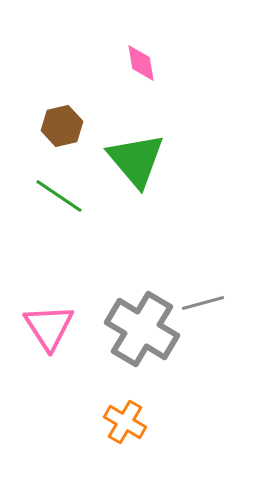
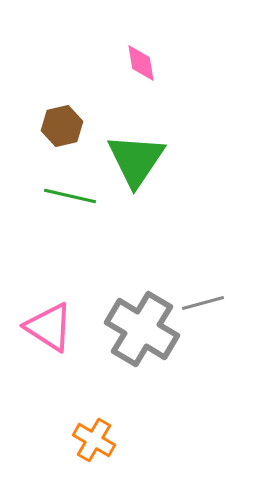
green triangle: rotated 14 degrees clockwise
green line: moved 11 px right; rotated 21 degrees counterclockwise
pink triangle: rotated 24 degrees counterclockwise
orange cross: moved 31 px left, 18 px down
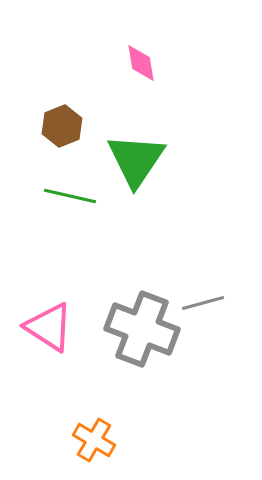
brown hexagon: rotated 9 degrees counterclockwise
gray cross: rotated 10 degrees counterclockwise
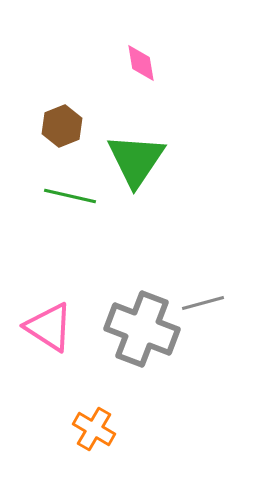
orange cross: moved 11 px up
